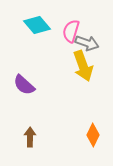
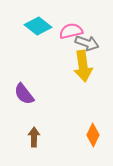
cyan diamond: moved 1 px right, 1 px down; rotated 12 degrees counterclockwise
pink semicircle: rotated 60 degrees clockwise
yellow arrow: rotated 12 degrees clockwise
purple semicircle: moved 9 px down; rotated 10 degrees clockwise
brown arrow: moved 4 px right
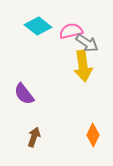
gray arrow: rotated 15 degrees clockwise
brown arrow: rotated 18 degrees clockwise
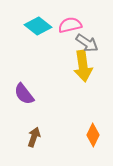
pink semicircle: moved 1 px left, 6 px up
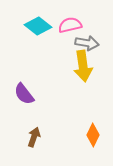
gray arrow: rotated 25 degrees counterclockwise
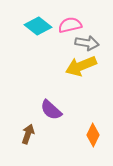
yellow arrow: moved 2 px left; rotated 76 degrees clockwise
purple semicircle: moved 27 px right, 16 px down; rotated 10 degrees counterclockwise
brown arrow: moved 6 px left, 3 px up
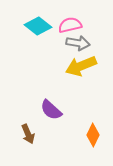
gray arrow: moved 9 px left
brown arrow: rotated 138 degrees clockwise
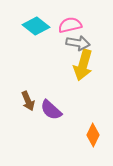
cyan diamond: moved 2 px left
yellow arrow: moved 2 px right, 1 px up; rotated 52 degrees counterclockwise
brown arrow: moved 33 px up
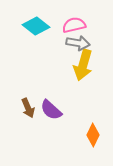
pink semicircle: moved 4 px right
brown arrow: moved 7 px down
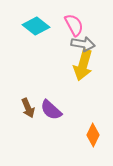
pink semicircle: rotated 75 degrees clockwise
gray arrow: moved 5 px right, 1 px down
